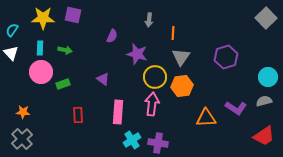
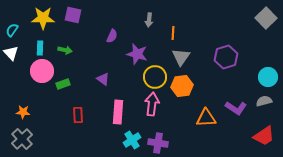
pink circle: moved 1 px right, 1 px up
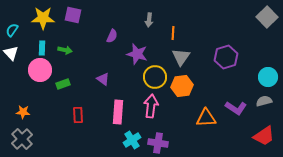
gray square: moved 1 px right, 1 px up
cyan rectangle: moved 2 px right
pink circle: moved 2 px left, 1 px up
pink arrow: moved 1 px left, 2 px down
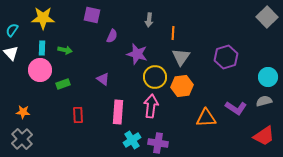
purple square: moved 19 px right
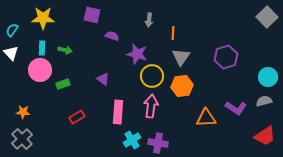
purple semicircle: rotated 96 degrees counterclockwise
yellow circle: moved 3 px left, 1 px up
red rectangle: moved 1 px left, 2 px down; rotated 63 degrees clockwise
red trapezoid: moved 1 px right
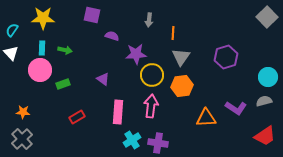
purple star: moved 1 px left; rotated 20 degrees counterclockwise
yellow circle: moved 1 px up
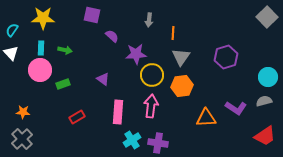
purple semicircle: rotated 24 degrees clockwise
cyan rectangle: moved 1 px left
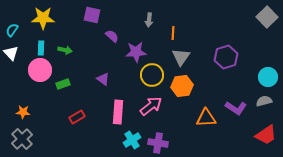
purple star: moved 2 px up
pink arrow: rotated 45 degrees clockwise
red trapezoid: moved 1 px right, 1 px up
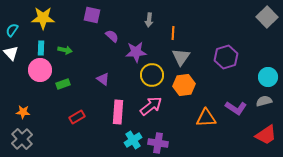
orange hexagon: moved 2 px right, 1 px up
cyan cross: moved 1 px right
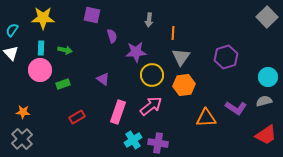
purple semicircle: rotated 32 degrees clockwise
pink rectangle: rotated 15 degrees clockwise
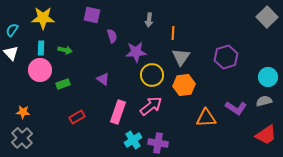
gray cross: moved 1 px up
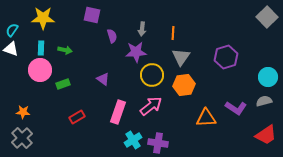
gray arrow: moved 7 px left, 9 px down
white triangle: moved 4 px up; rotated 28 degrees counterclockwise
